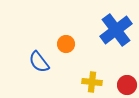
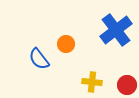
blue semicircle: moved 3 px up
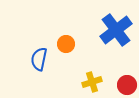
blue semicircle: rotated 50 degrees clockwise
yellow cross: rotated 24 degrees counterclockwise
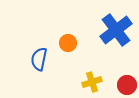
orange circle: moved 2 px right, 1 px up
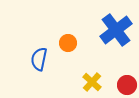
yellow cross: rotated 30 degrees counterclockwise
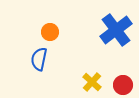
orange circle: moved 18 px left, 11 px up
red circle: moved 4 px left
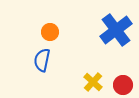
blue semicircle: moved 3 px right, 1 px down
yellow cross: moved 1 px right
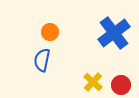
blue cross: moved 2 px left, 3 px down
red circle: moved 2 px left
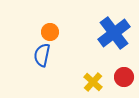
blue semicircle: moved 5 px up
red circle: moved 3 px right, 8 px up
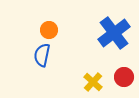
orange circle: moved 1 px left, 2 px up
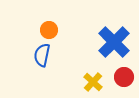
blue cross: moved 9 px down; rotated 8 degrees counterclockwise
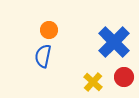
blue semicircle: moved 1 px right, 1 px down
